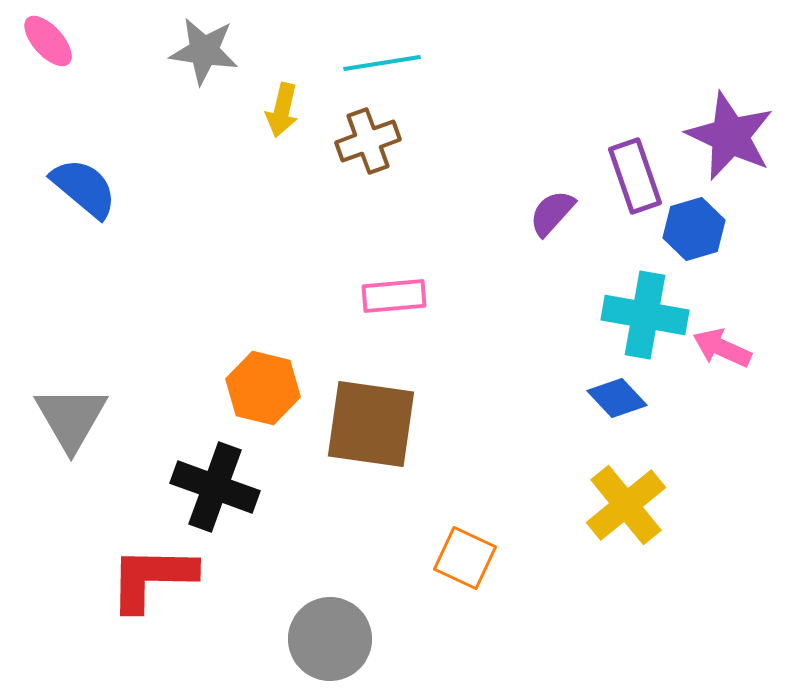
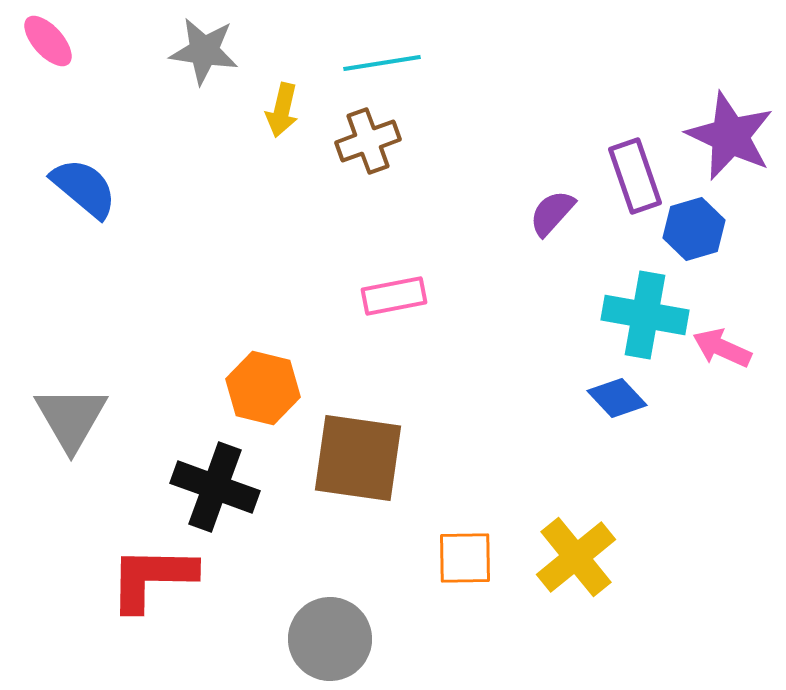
pink rectangle: rotated 6 degrees counterclockwise
brown square: moved 13 px left, 34 px down
yellow cross: moved 50 px left, 52 px down
orange square: rotated 26 degrees counterclockwise
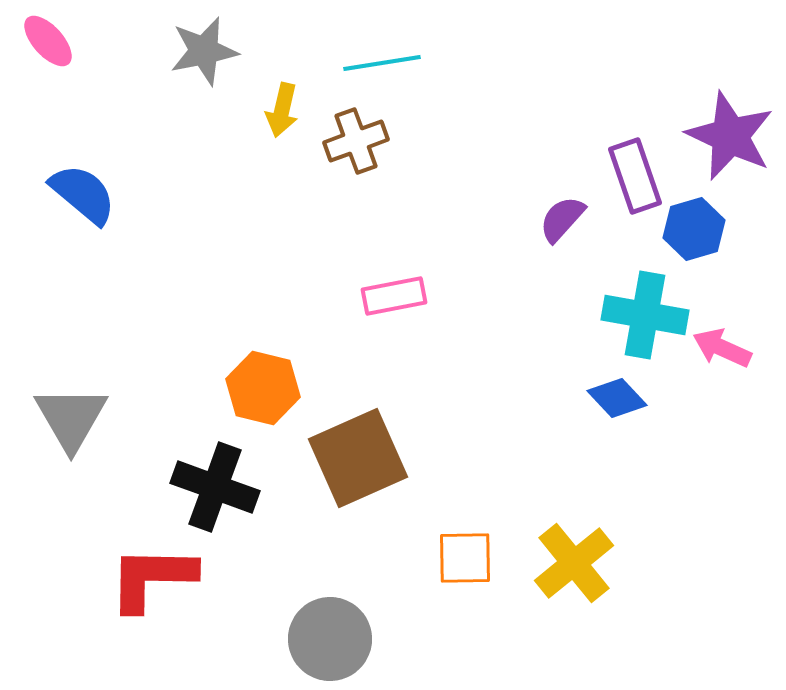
gray star: rotated 20 degrees counterclockwise
brown cross: moved 12 px left
blue semicircle: moved 1 px left, 6 px down
purple semicircle: moved 10 px right, 6 px down
brown square: rotated 32 degrees counterclockwise
yellow cross: moved 2 px left, 6 px down
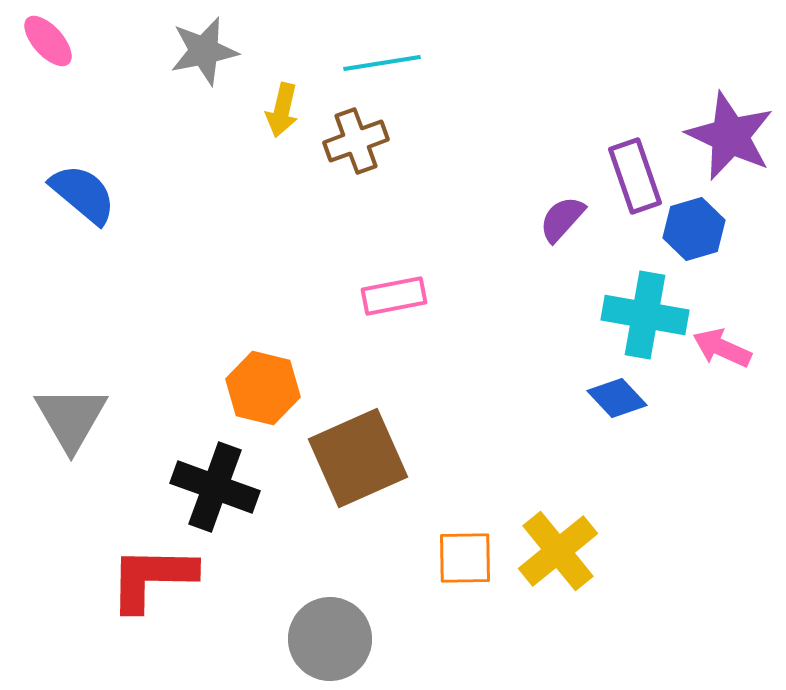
yellow cross: moved 16 px left, 12 px up
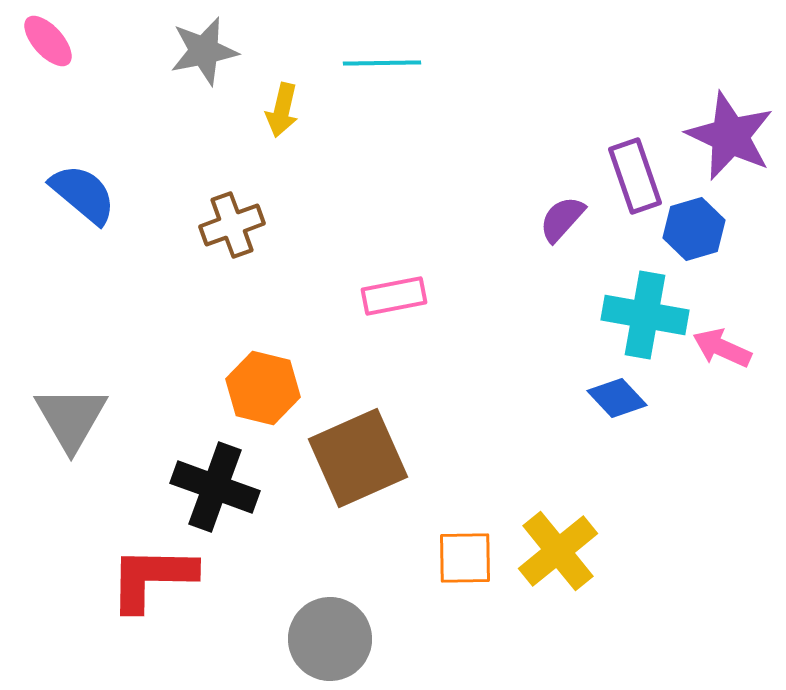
cyan line: rotated 8 degrees clockwise
brown cross: moved 124 px left, 84 px down
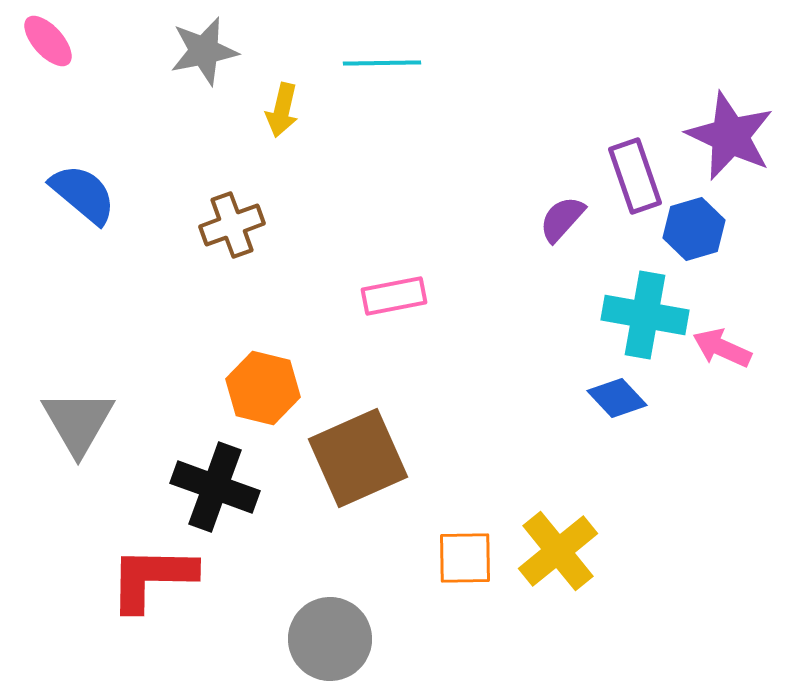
gray triangle: moved 7 px right, 4 px down
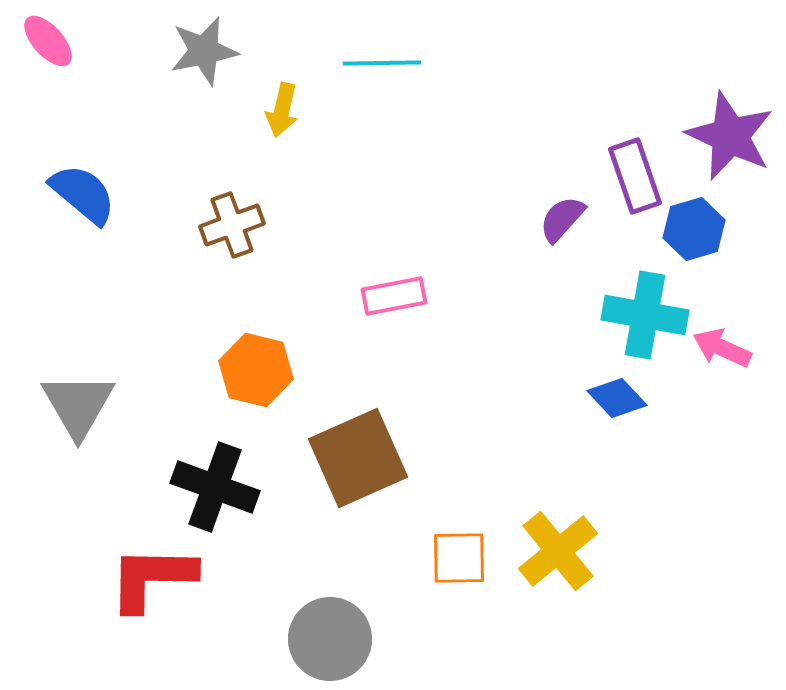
orange hexagon: moved 7 px left, 18 px up
gray triangle: moved 17 px up
orange square: moved 6 px left
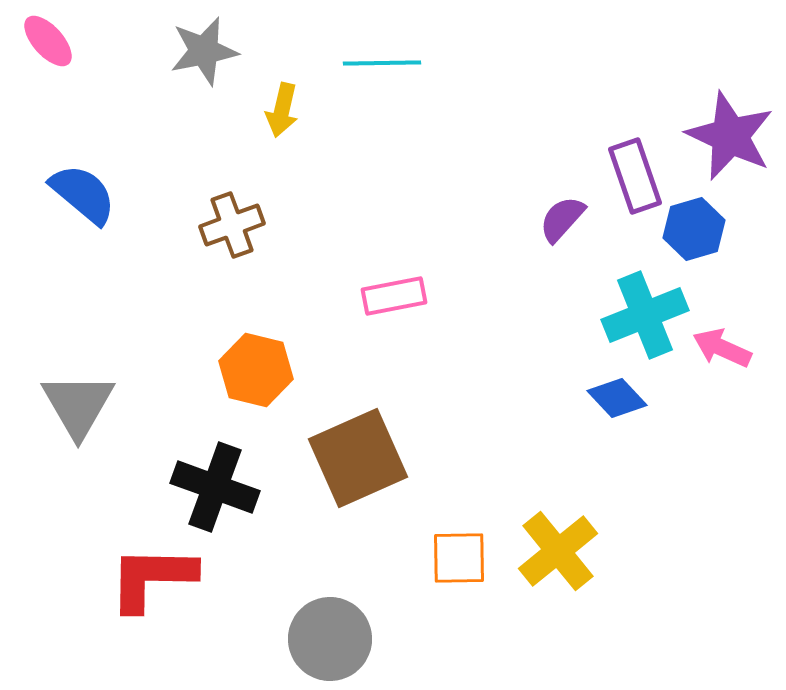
cyan cross: rotated 32 degrees counterclockwise
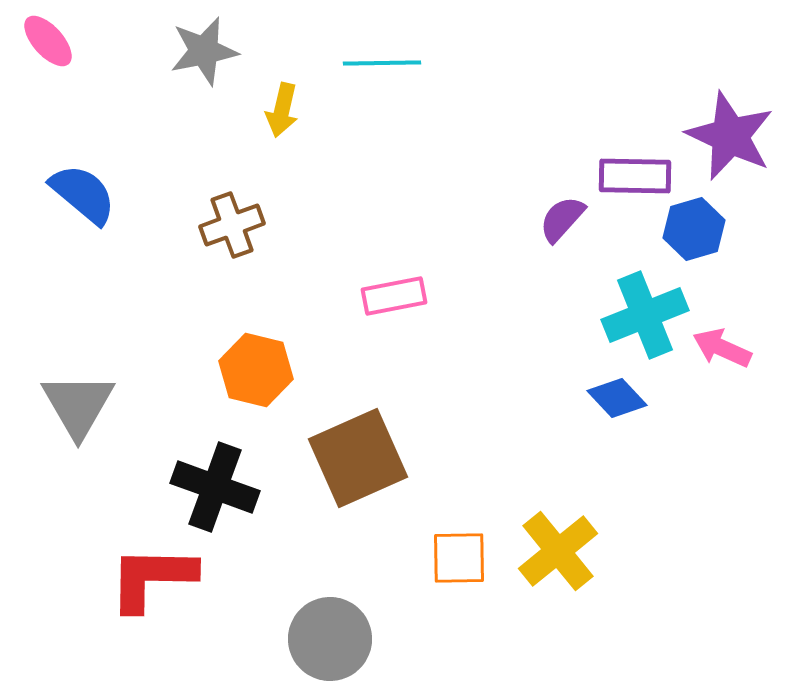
purple rectangle: rotated 70 degrees counterclockwise
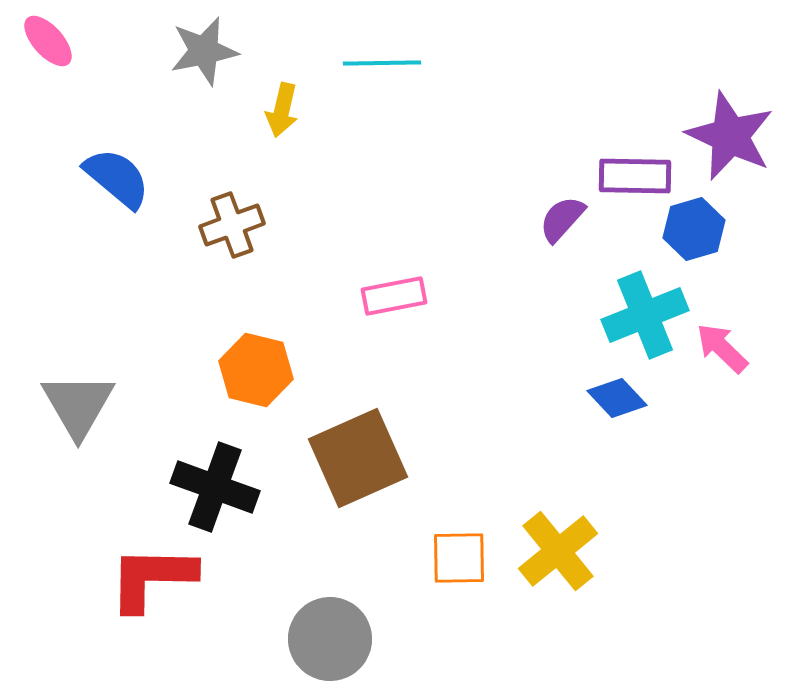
blue semicircle: moved 34 px right, 16 px up
pink arrow: rotated 20 degrees clockwise
